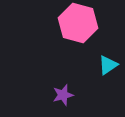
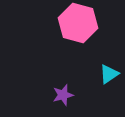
cyan triangle: moved 1 px right, 9 px down
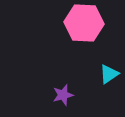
pink hexagon: moved 6 px right; rotated 12 degrees counterclockwise
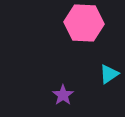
purple star: rotated 20 degrees counterclockwise
